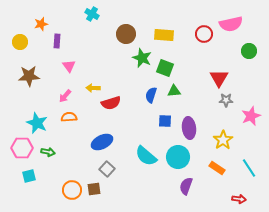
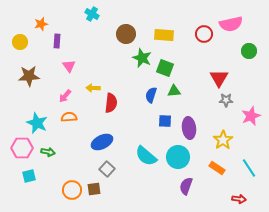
red semicircle: rotated 66 degrees counterclockwise
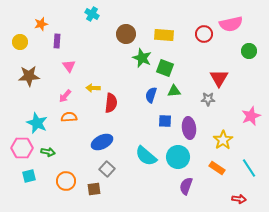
gray star: moved 18 px left, 1 px up
orange circle: moved 6 px left, 9 px up
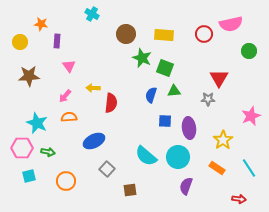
orange star: rotated 24 degrees clockwise
blue ellipse: moved 8 px left, 1 px up
brown square: moved 36 px right, 1 px down
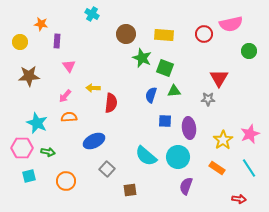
pink star: moved 1 px left, 18 px down
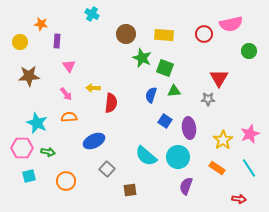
pink arrow: moved 1 px right, 2 px up; rotated 80 degrees counterclockwise
blue square: rotated 32 degrees clockwise
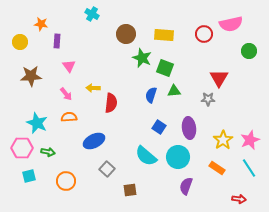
brown star: moved 2 px right
blue square: moved 6 px left, 6 px down
pink star: moved 6 px down
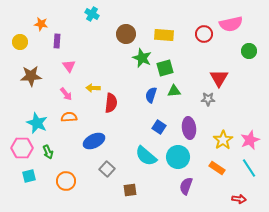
green square: rotated 36 degrees counterclockwise
green arrow: rotated 56 degrees clockwise
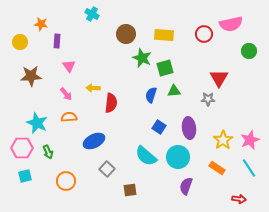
cyan square: moved 4 px left
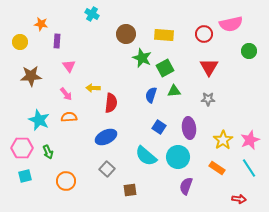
green square: rotated 12 degrees counterclockwise
red triangle: moved 10 px left, 11 px up
cyan star: moved 2 px right, 3 px up
blue ellipse: moved 12 px right, 4 px up
